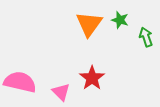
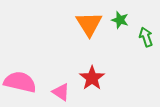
orange triangle: rotated 8 degrees counterclockwise
pink triangle: rotated 12 degrees counterclockwise
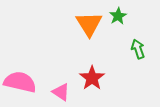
green star: moved 2 px left, 4 px up; rotated 24 degrees clockwise
green arrow: moved 8 px left, 12 px down
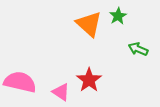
orange triangle: rotated 16 degrees counterclockwise
green arrow: rotated 48 degrees counterclockwise
red star: moved 3 px left, 2 px down
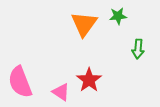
green star: rotated 24 degrees clockwise
orange triangle: moved 5 px left; rotated 24 degrees clockwise
green arrow: rotated 108 degrees counterclockwise
pink semicircle: rotated 124 degrees counterclockwise
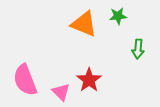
orange triangle: rotated 44 degrees counterclockwise
pink semicircle: moved 5 px right, 2 px up
pink triangle: rotated 12 degrees clockwise
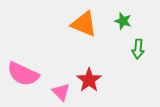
green star: moved 5 px right, 5 px down; rotated 24 degrees clockwise
pink semicircle: moved 2 px left, 6 px up; rotated 44 degrees counterclockwise
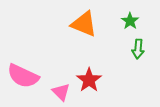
green star: moved 7 px right; rotated 18 degrees clockwise
pink semicircle: moved 2 px down
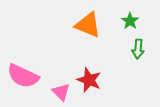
orange triangle: moved 4 px right, 1 px down
red star: rotated 15 degrees counterclockwise
